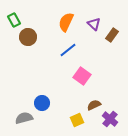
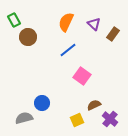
brown rectangle: moved 1 px right, 1 px up
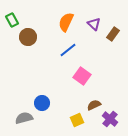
green rectangle: moved 2 px left
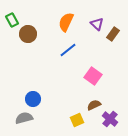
purple triangle: moved 3 px right
brown circle: moved 3 px up
pink square: moved 11 px right
blue circle: moved 9 px left, 4 px up
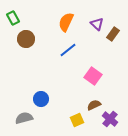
green rectangle: moved 1 px right, 2 px up
brown circle: moved 2 px left, 5 px down
blue circle: moved 8 px right
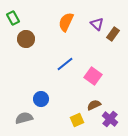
blue line: moved 3 px left, 14 px down
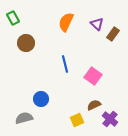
brown circle: moved 4 px down
blue line: rotated 66 degrees counterclockwise
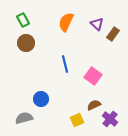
green rectangle: moved 10 px right, 2 px down
